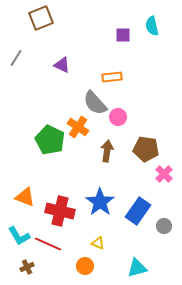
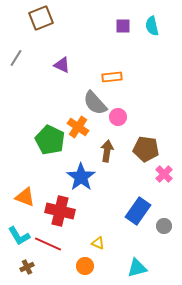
purple square: moved 9 px up
blue star: moved 19 px left, 25 px up
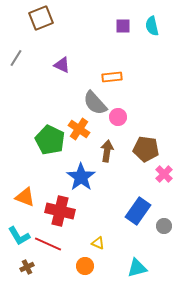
orange cross: moved 1 px right, 2 px down
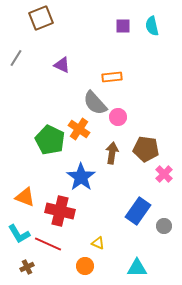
brown arrow: moved 5 px right, 2 px down
cyan L-shape: moved 2 px up
cyan triangle: rotated 15 degrees clockwise
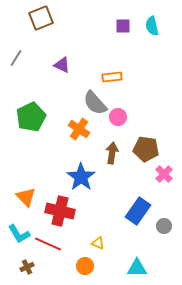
green pentagon: moved 19 px left, 23 px up; rotated 20 degrees clockwise
orange triangle: moved 1 px right; rotated 25 degrees clockwise
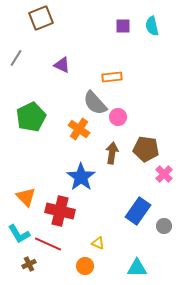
brown cross: moved 2 px right, 3 px up
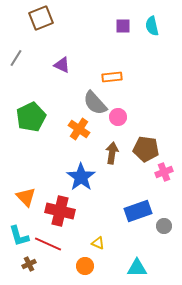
pink cross: moved 2 px up; rotated 24 degrees clockwise
blue rectangle: rotated 36 degrees clockwise
cyan L-shape: moved 2 px down; rotated 15 degrees clockwise
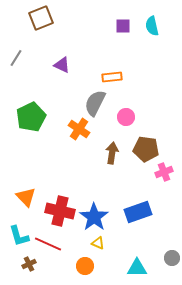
gray semicircle: rotated 68 degrees clockwise
pink circle: moved 8 px right
blue star: moved 13 px right, 40 px down
blue rectangle: moved 1 px down
gray circle: moved 8 px right, 32 px down
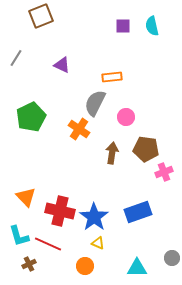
brown square: moved 2 px up
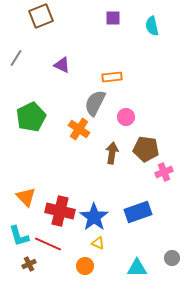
purple square: moved 10 px left, 8 px up
